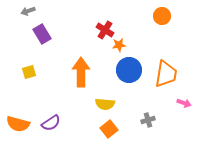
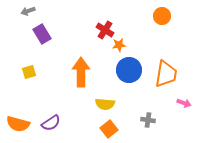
gray cross: rotated 24 degrees clockwise
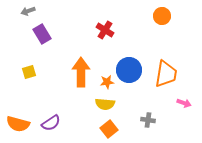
orange star: moved 12 px left, 37 px down
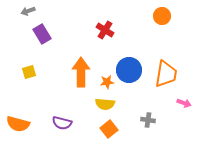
purple semicircle: moved 11 px right; rotated 48 degrees clockwise
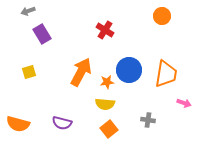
orange arrow: rotated 28 degrees clockwise
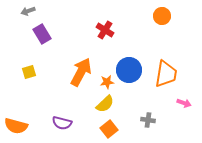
yellow semicircle: rotated 48 degrees counterclockwise
orange semicircle: moved 2 px left, 2 px down
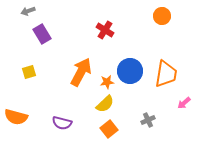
blue circle: moved 1 px right, 1 px down
pink arrow: rotated 120 degrees clockwise
gray cross: rotated 32 degrees counterclockwise
orange semicircle: moved 9 px up
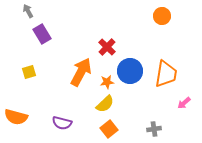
gray arrow: rotated 80 degrees clockwise
red cross: moved 2 px right, 17 px down; rotated 12 degrees clockwise
gray cross: moved 6 px right, 9 px down; rotated 16 degrees clockwise
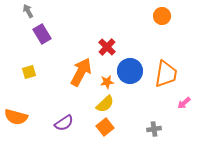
purple semicircle: moved 2 px right; rotated 48 degrees counterclockwise
orange square: moved 4 px left, 2 px up
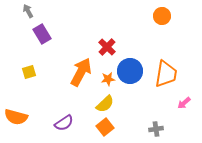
orange star: moved 1 px right, 3 px up
gray cross: moved 2 px right
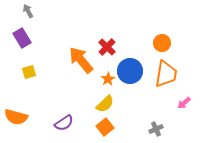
orange circle: moved 27 px down
purple rectangle: moved 20 px left, 4 px down
orange arrow: moved 12 px up; rotated 68 degrees counterclockwise
orange star: rotated 24 degrees counterclockwise
gray cross: rotated 16 degrees counterclockwise
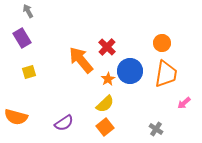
gray cross: rotated 32 degrees counterclockwise
